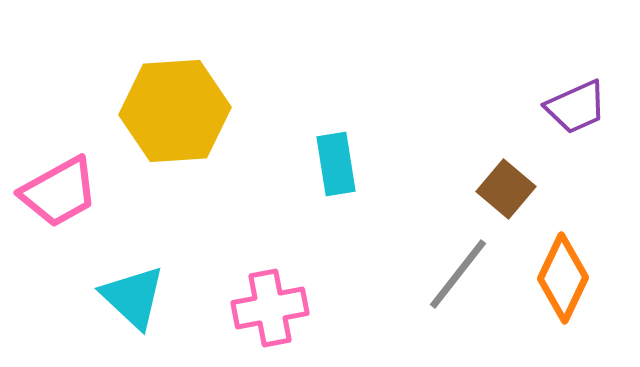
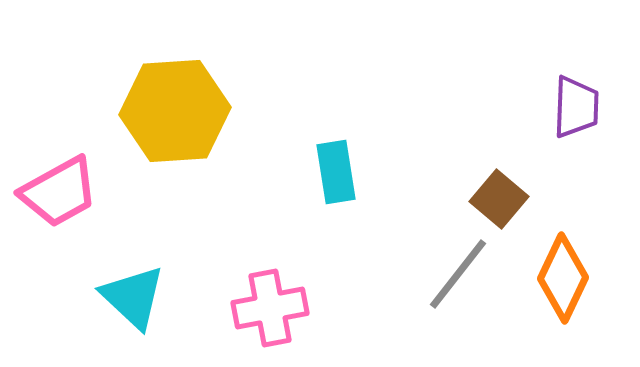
purple trapezoid: rotated 64 degrees counterclockwise
cyan rectangle: moved 8 px down
brown square: moved 7 px left, 10 px down
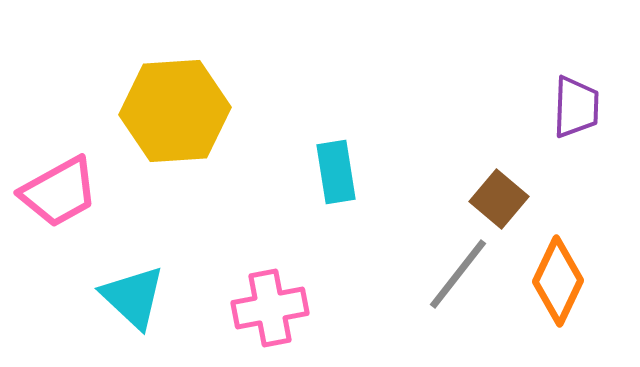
orange diamond: moved 5 px left, 3 px down
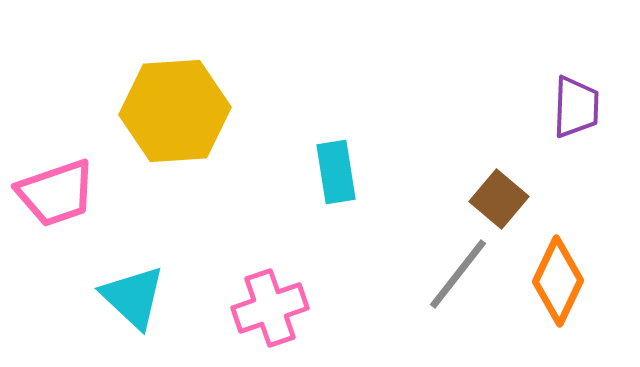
pink trapezoid: moved 3 px left, 1 px down; rotated 10 degrees clockwise
pink cross: rotated 8 degrees counterclockwise
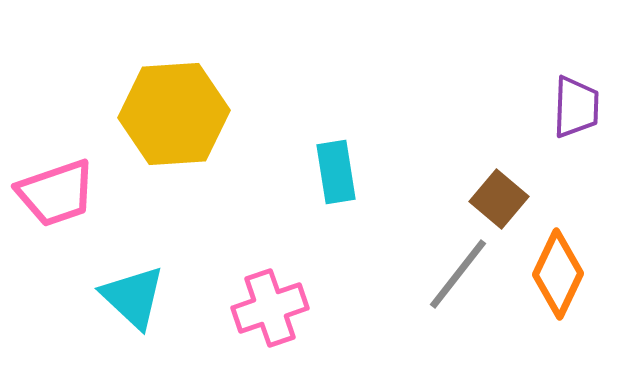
yellow hexagon: moved 1 px left, 3 px down
orange diamond: moved 7 px up
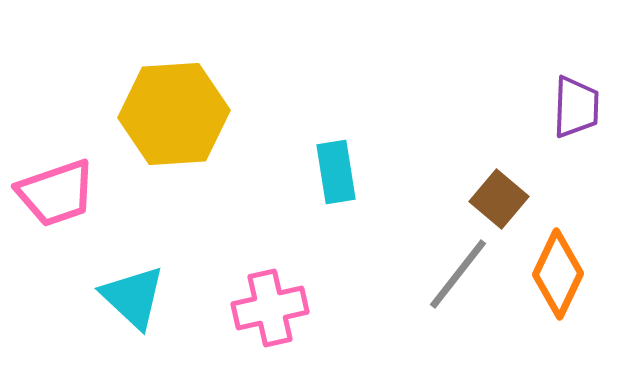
pink cross: rotated 6 degrees clockwise
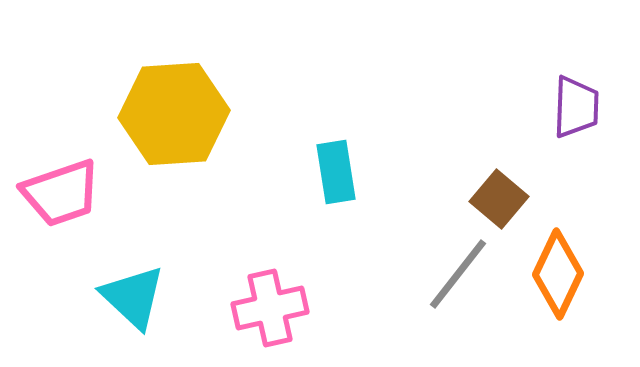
pink trapezoid: moved 5 px right
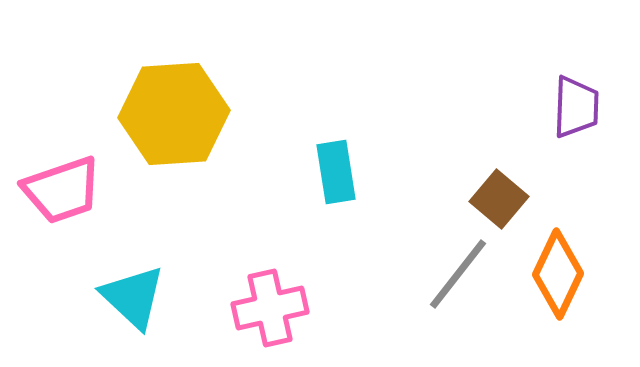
pink trapezoid: moved 1 px right, 3 px up
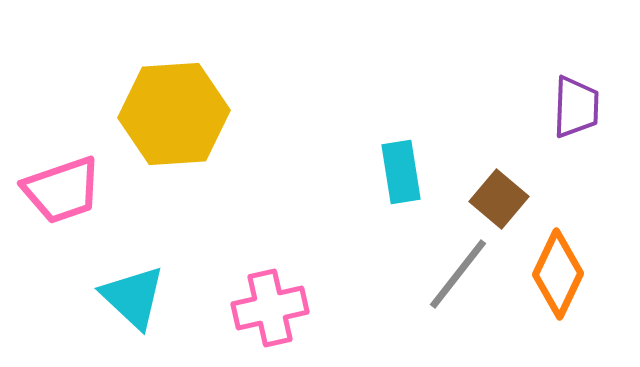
cyan rectangle: moved 65 px right
